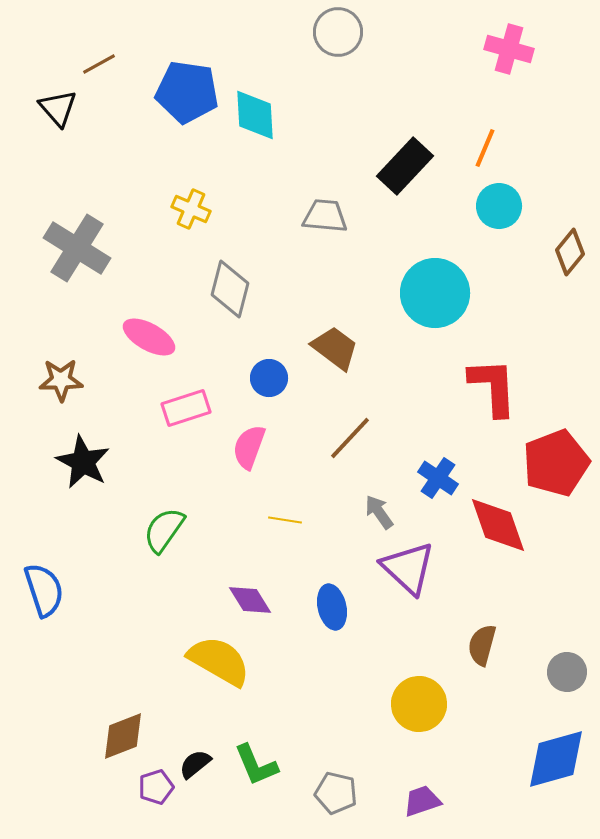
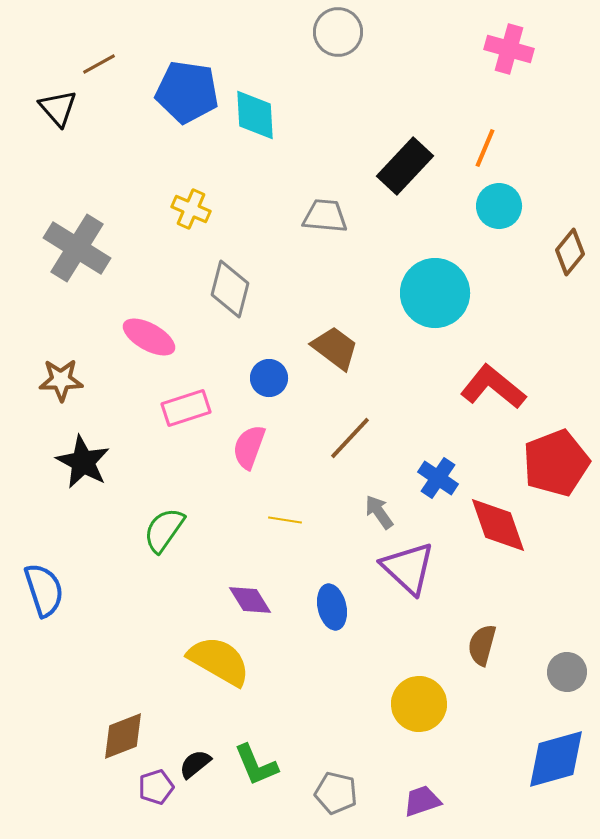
red L-shape at (493, 387): rotated 48 degrees counterclockwise
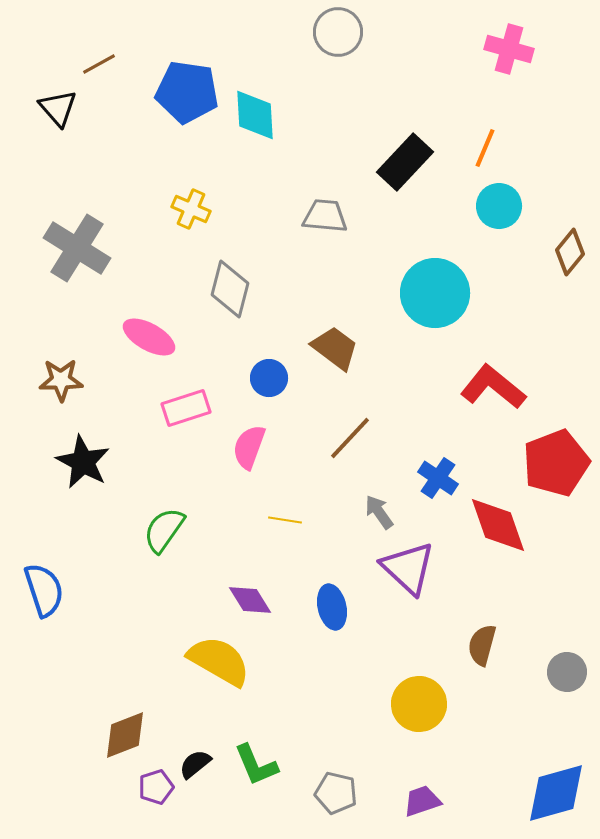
black rectangle at (405, 166): moved 4 px up
brown diamond at (123, 736): moved 2 px right, 1 px up
blue diamond at (556, 759): moved 34 px down
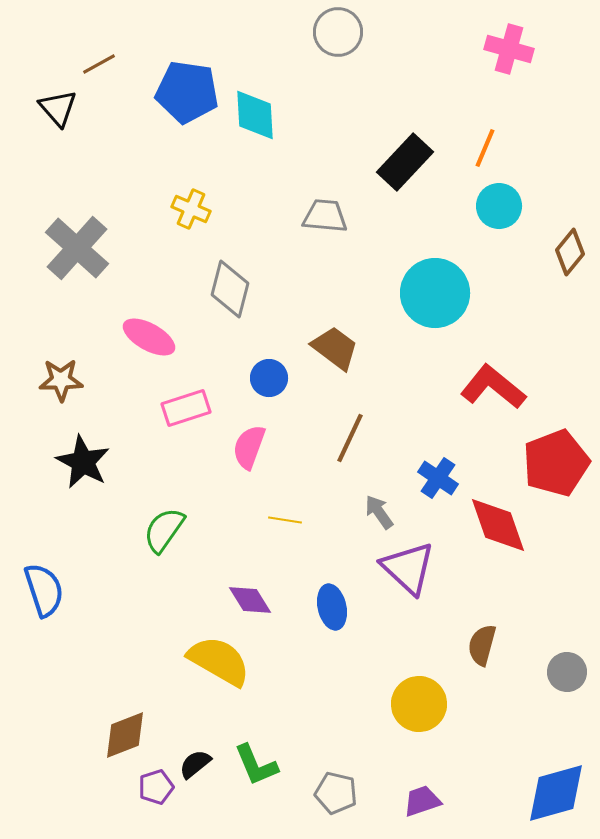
gray cross at (77, 248): rotated 10 degrees clockwise
brown line at (350, 438): rotated 18 degrees counterclockwise
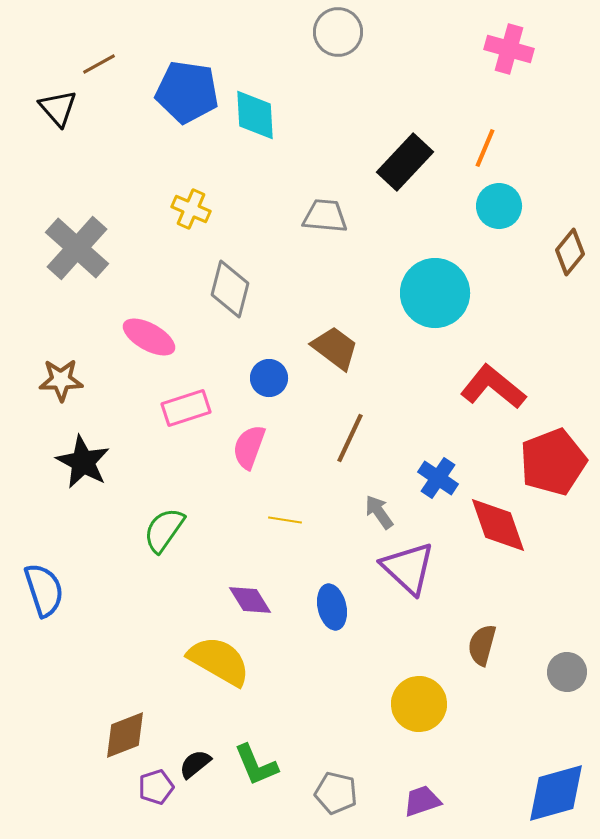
red pentagon at (556, 463): moved 3 px left, 1 px up
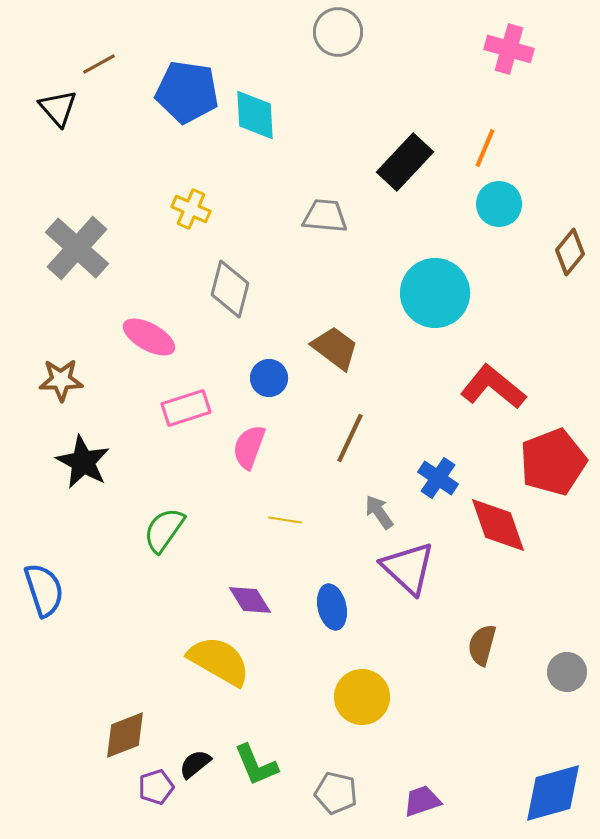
cyan circle at (499, 206): moved 2 px up
yellow circle at (419, 704): moved 57 px left, 7 px up
blue diamond at (556, 793): moved 3 px left
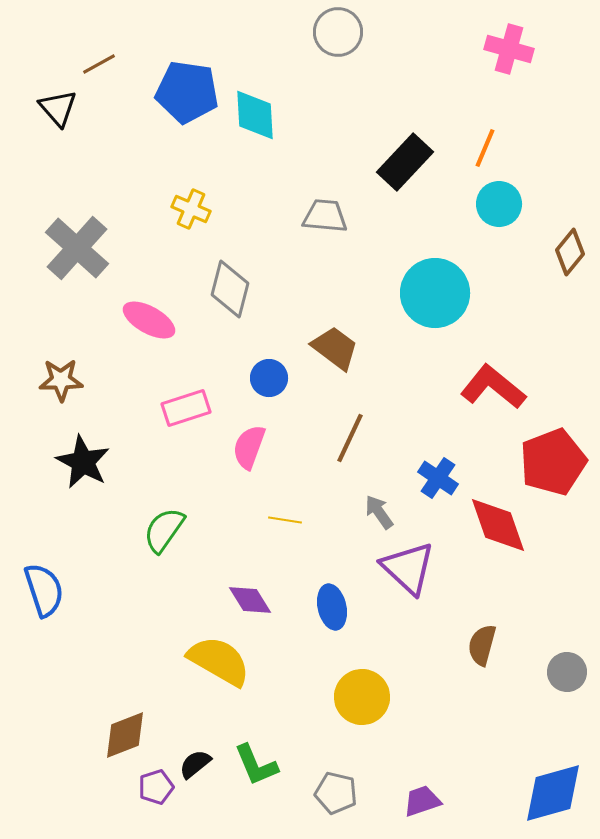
pink ellipse at (149, 337): moved 17 px up
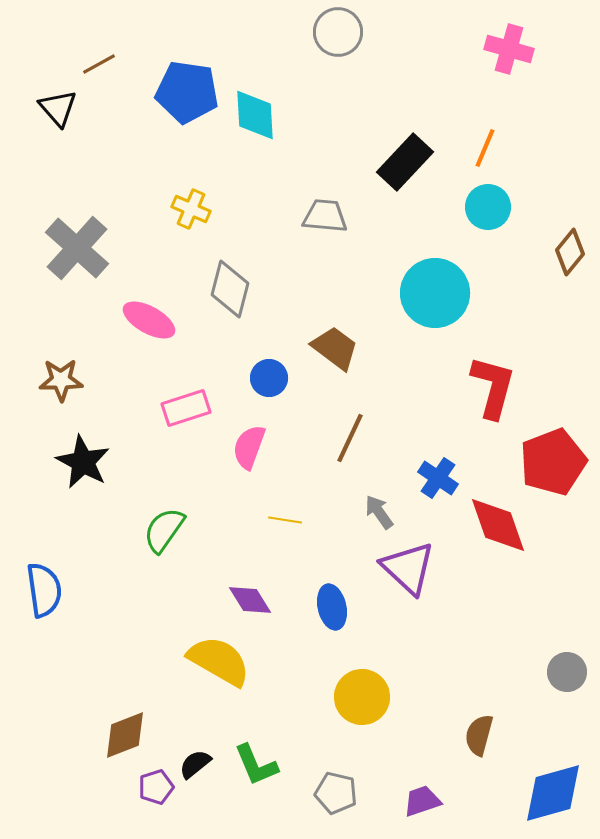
cyan circle at (499, 204): moved 11 px left, 3 px down
red L-shape at (493, 387): rotated 66 degrees clockwise
blue semicircle at (44, 590): rotated 10 degrees clockwise
brown semicircle at (482, 645): moved 3 px left, 90 px down
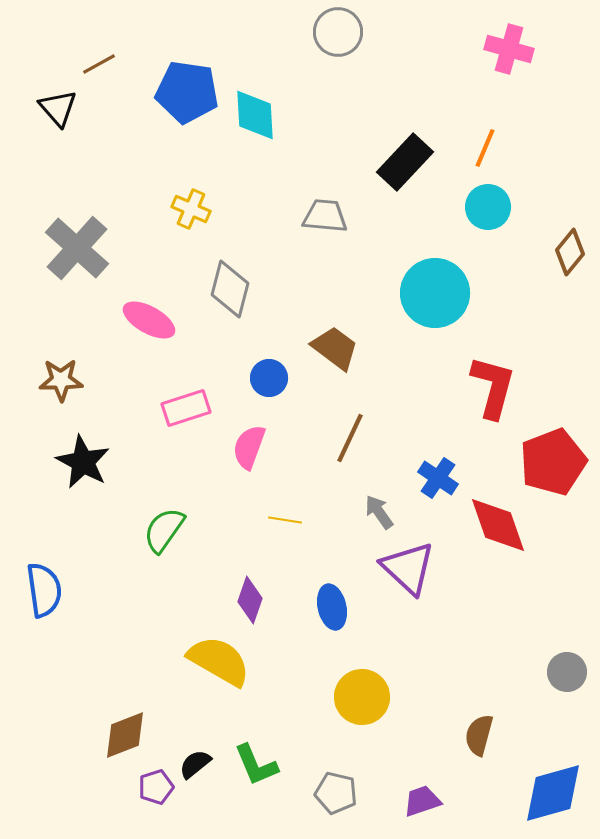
purple diamond at (250, 600): rotated 51 degrees clockwise
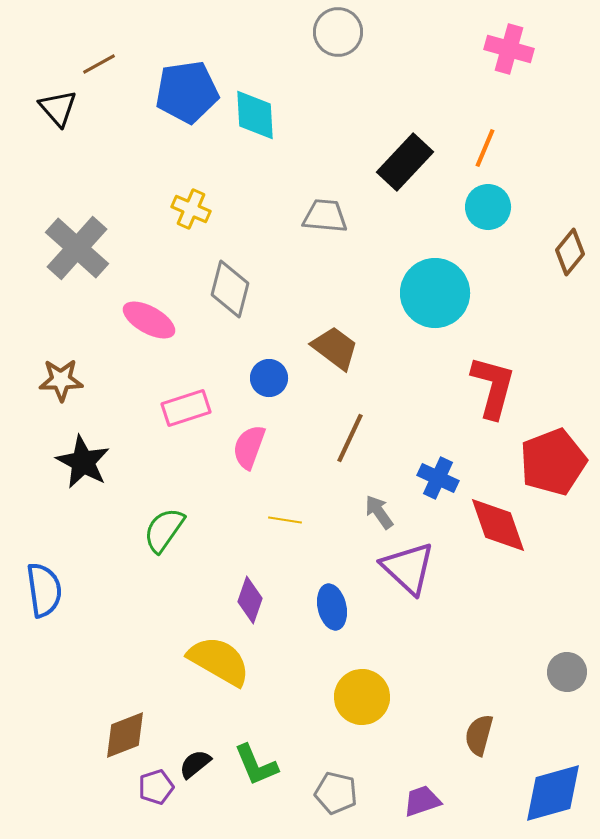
blue pentagon at (187, 92): rotated 16 degrees counterclockwise
blue cross at (438, 478): rotated 9 degrees counterclockwise
